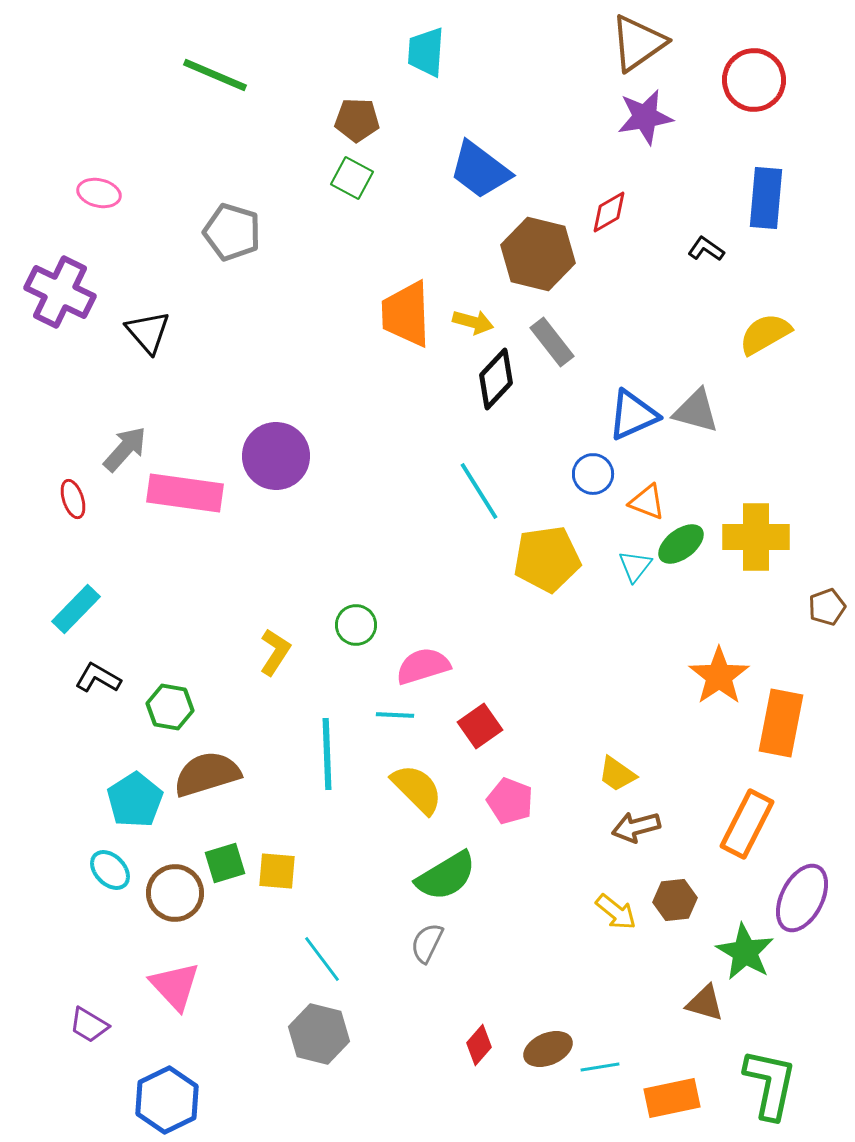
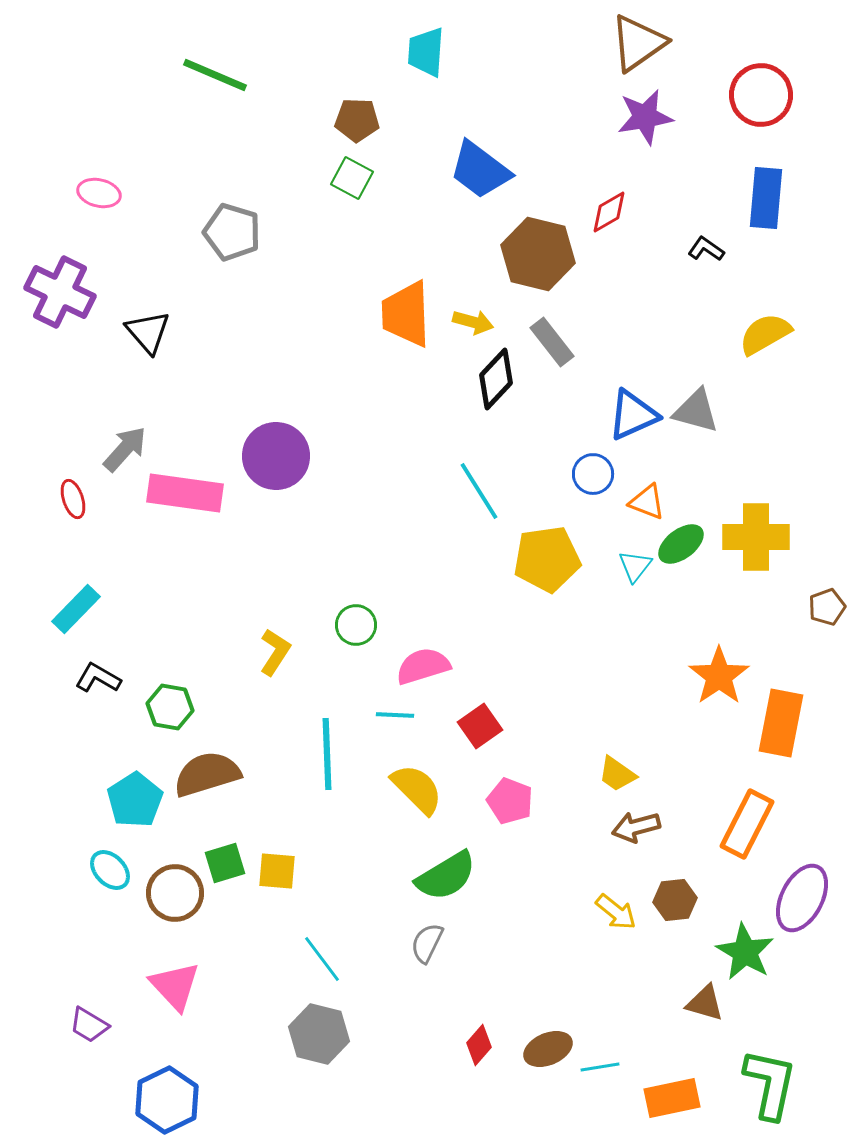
red circle at (754, 80): moved 7 px right, 15 px down
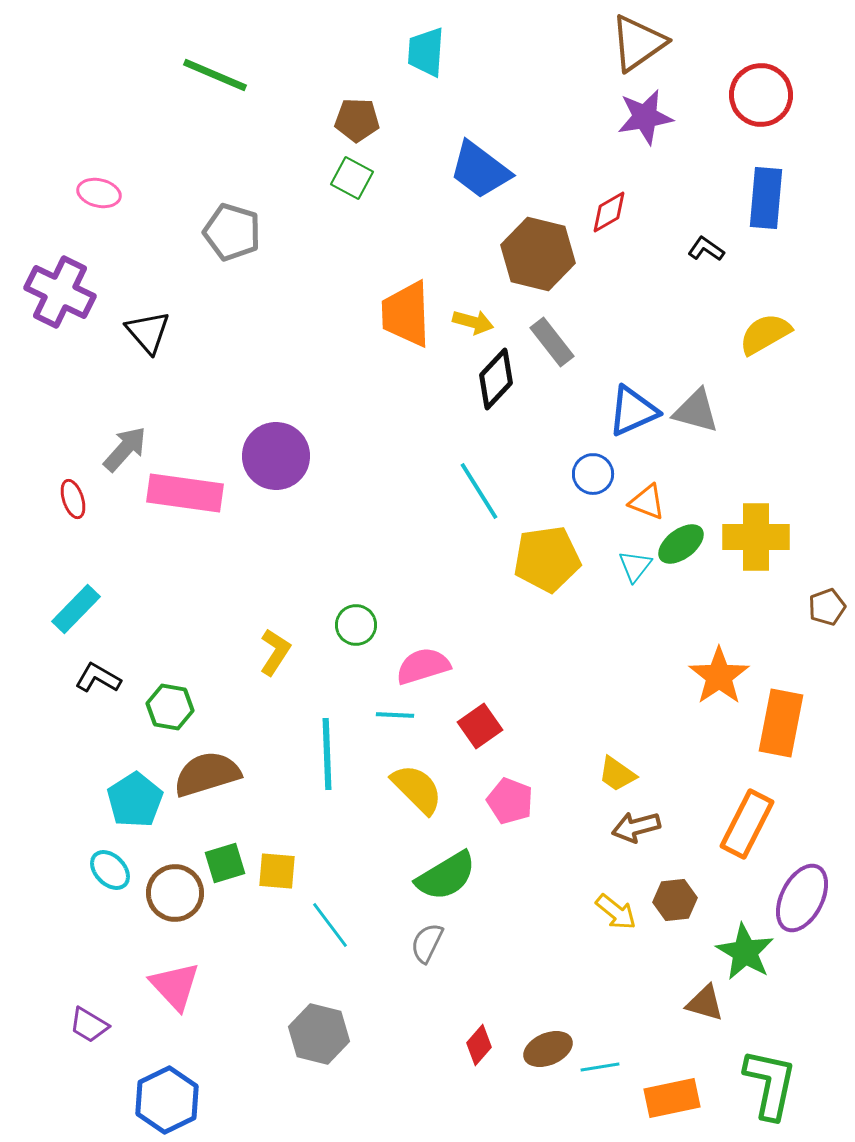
blue triangle at (633, 415): moved 4 px up
cyan line at (322, 959): moved 8 px right, 34 px up
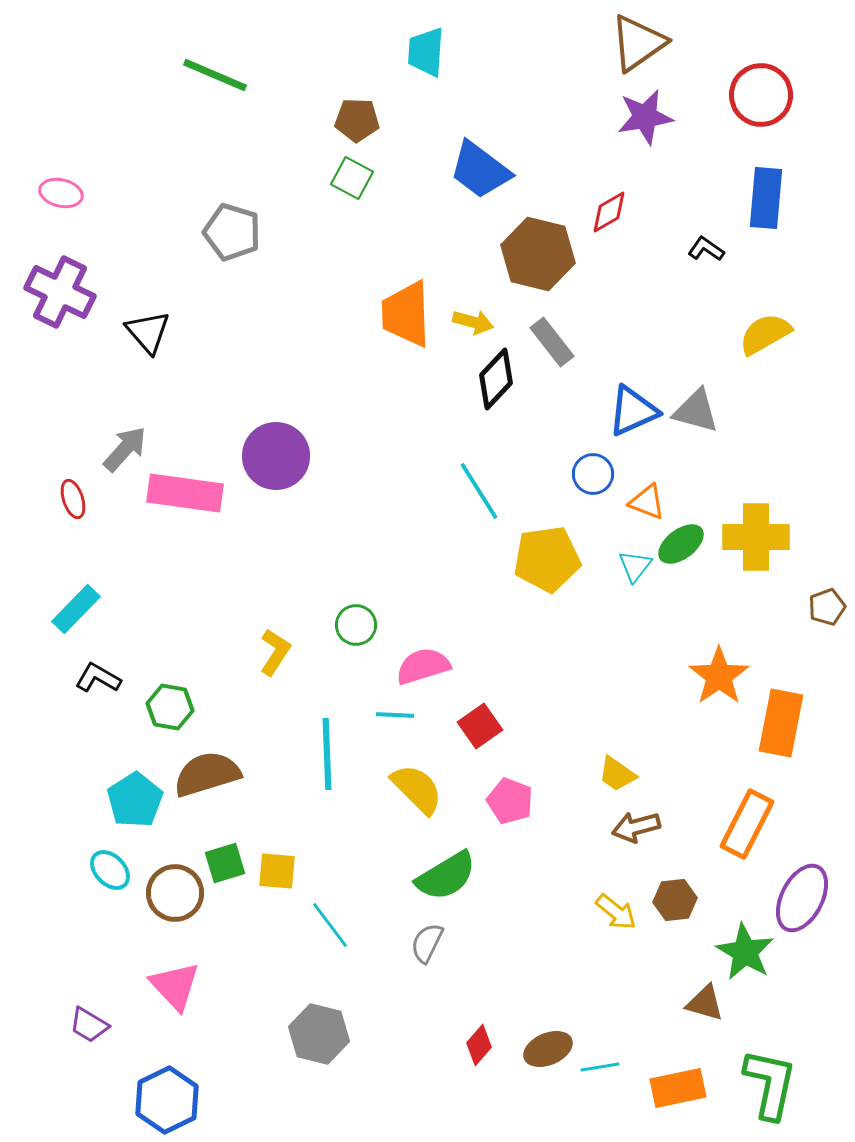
pink ellipse at (99, 193): moved 38 px left
orange rectangle at (672, 1098): moved 6 px right, 10 px up
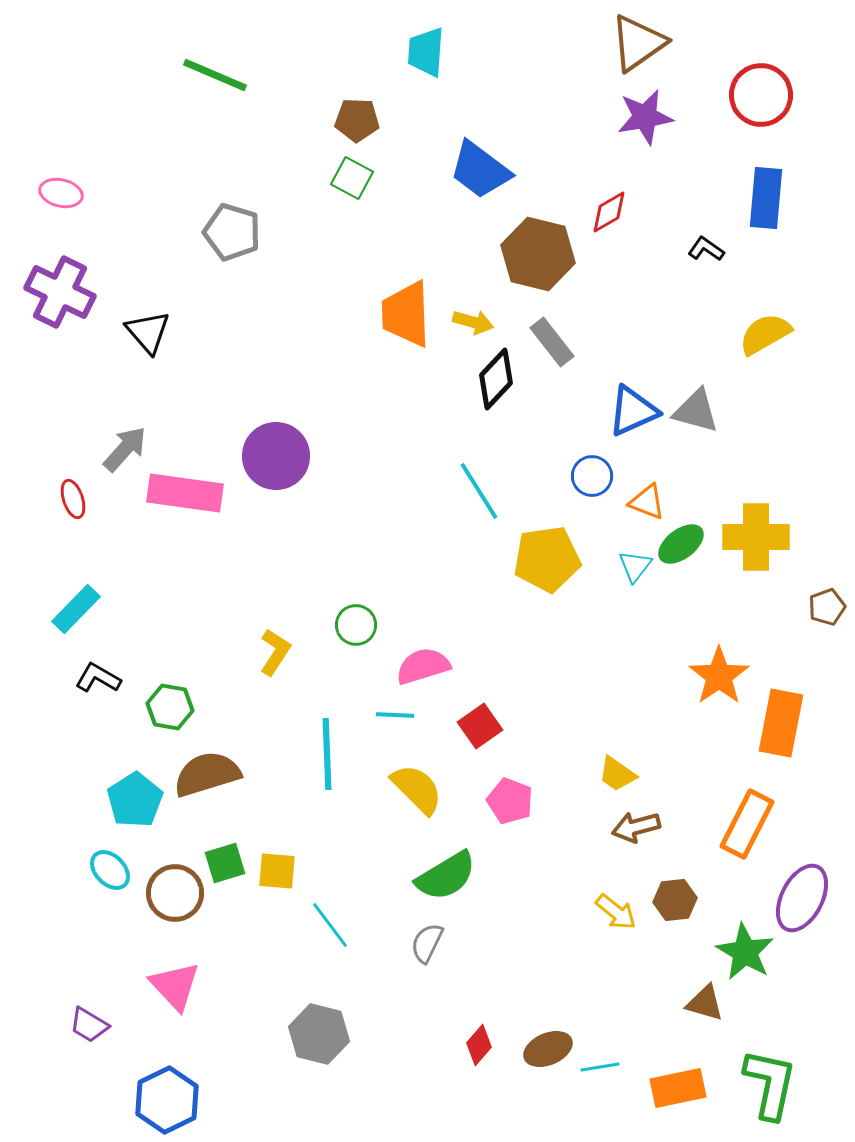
blue circle at (593, 474): moved 1 px left, 2 px down
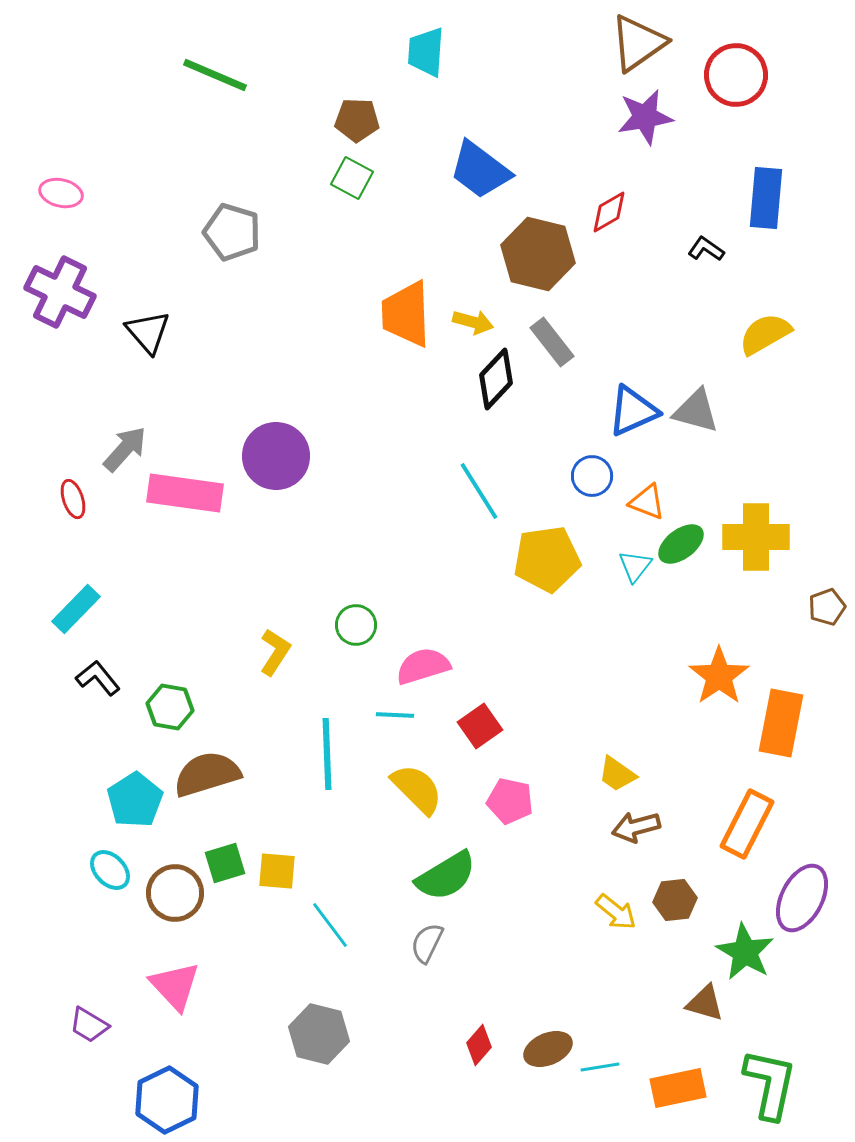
red circle at (761, 95): moved 25 px left, 20 px up
black L-shape at (98, 678): rotated 21 degrees clockwise
pink pentagon at (510, 801): rotated 9 degrees counterclockwise
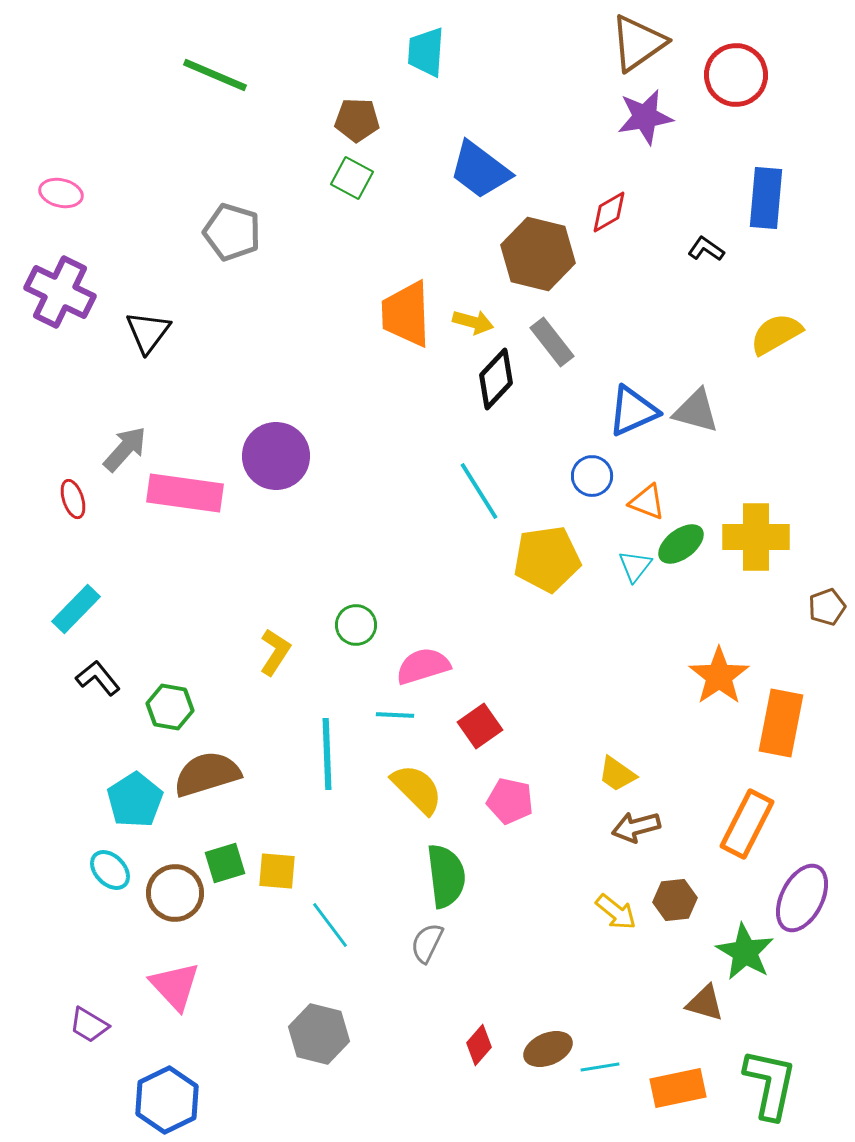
black triangle at (148, 332): rotated 18 degrees clockwise
yellow semicircle at (765, 334): moved 11 px right
green semicircle at (446, 876): rotated 66 degrees counterclockwise
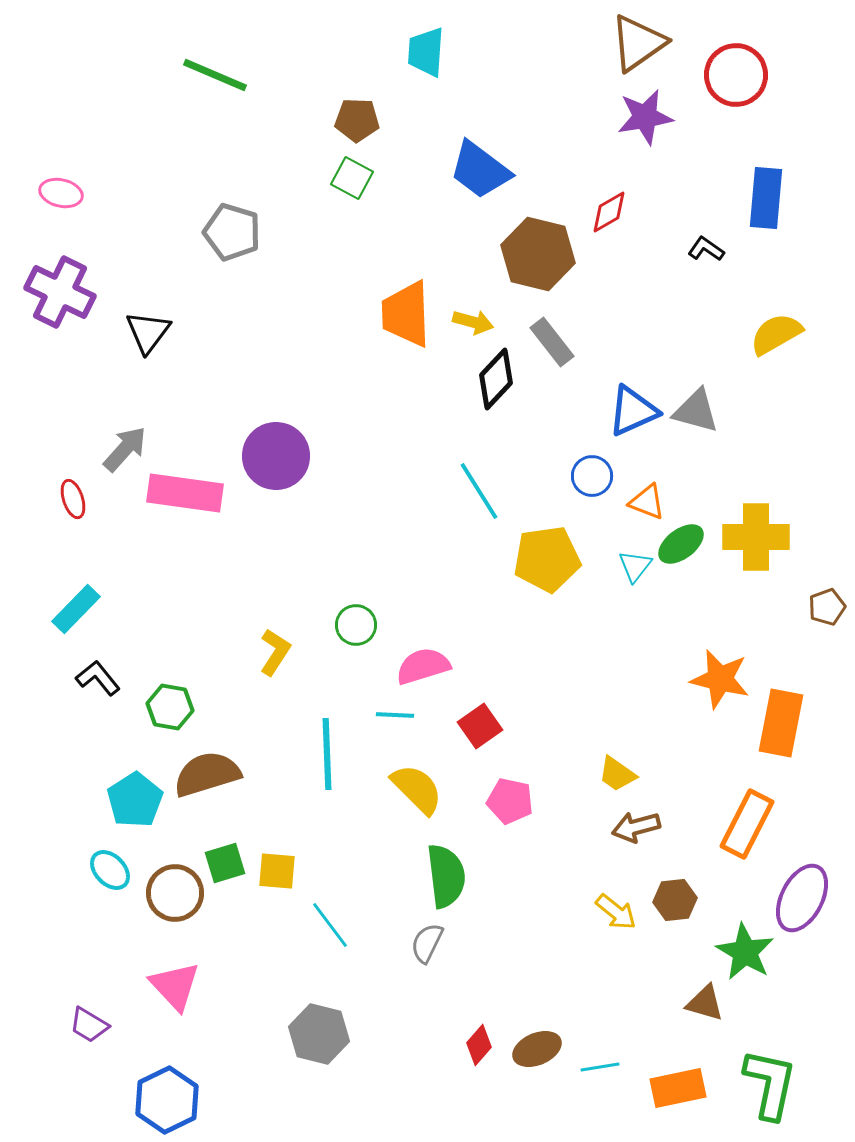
orange star at (719, 676): moved 1 px right, 3 px down; rotated 24 degrees counterclockwise
brown ellipse at (548, 1049): moved 11 px left
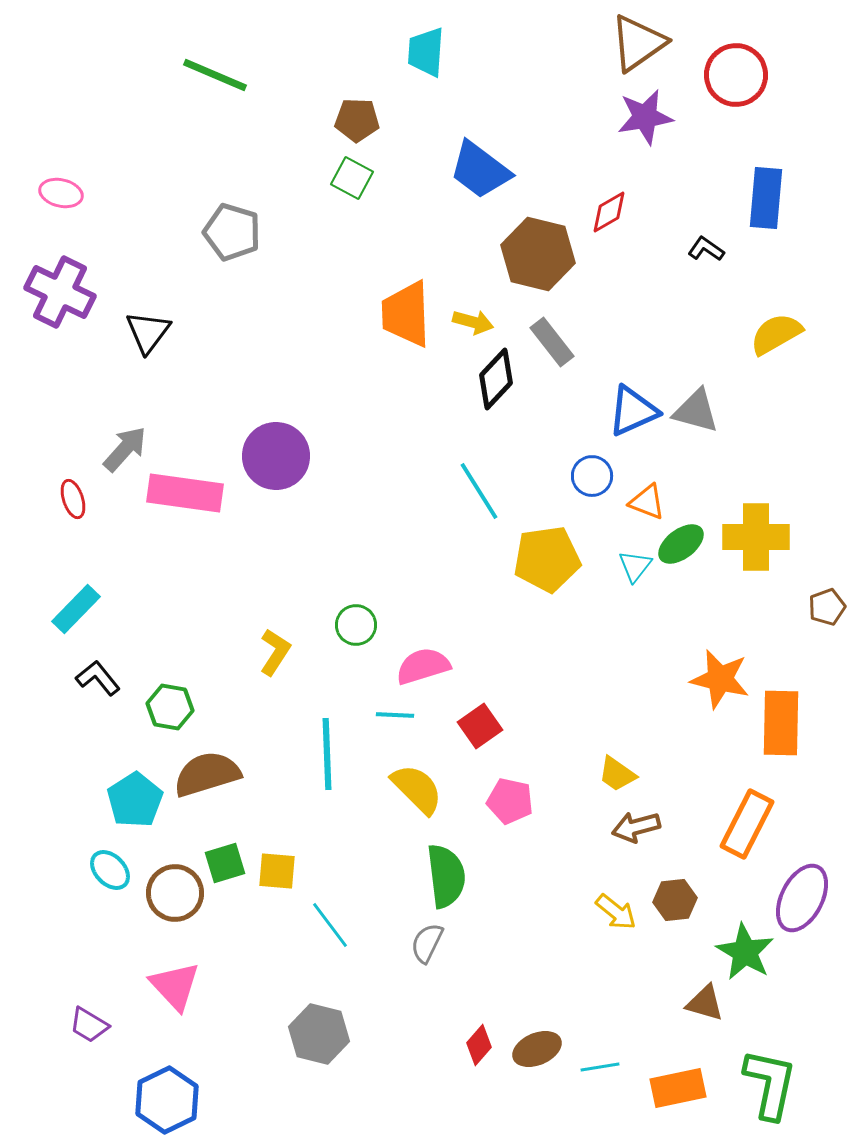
orange rectangle at (781, 723): rotated 10 degrees counterclockwise
